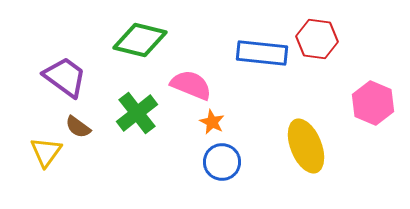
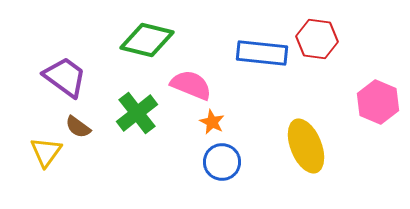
green diamond: moved 7 px right
pink hexagon: moved 5 px right, 1 px up
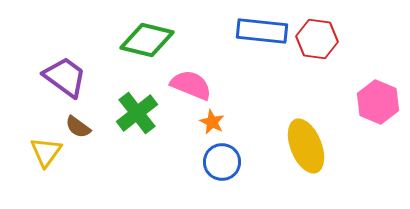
blue rectangle: moved 22 px up
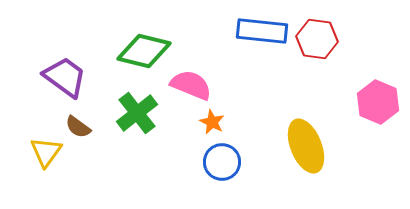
green diamond: moved 3 px left, 11 px down
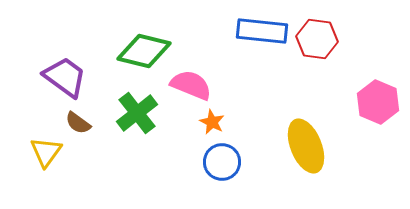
brown semicircle: moved 4 px up
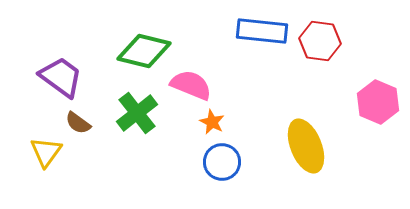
red hexagon: moved 3 px right, 2 px down
purple trapezoid: moved 4 px left
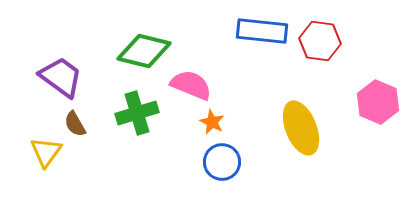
green cross: rotated 21 degrees clockwise
brown semicircle: moved 3 px left, 1 px down; rotated 24 degrees clockwise
yellow ellipse: moved 5 px left, 18 px up
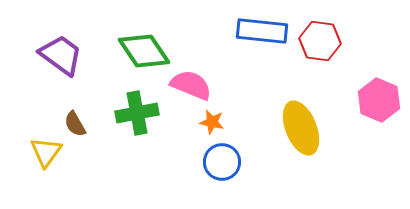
green diamond: rotated 42 degrees clockwise
purple trapezoid: moved 22 px up
pink hexagon: moved 1 px right, 2 px up
green cross: rotated 6 degrees clockwise
orange star: rotated 15 degrees counterclockwise
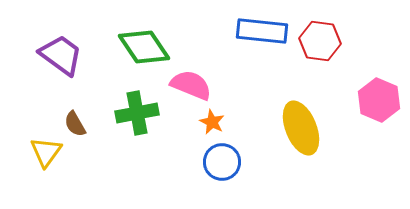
green diamond: moved 4 px up
orange star: rotated 15 degrees clockwise
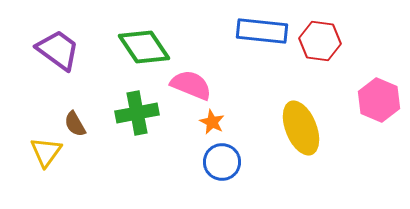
purple trapezoid: moved 3 px left, 5 px up
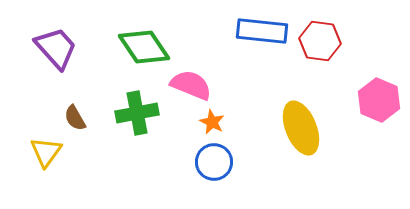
purple trapezoid: moved 2 px left, 2 px up; rotated 12 degrees clockwise
brown semicircle: moved 6 px up
blue circle: moved 8 px left
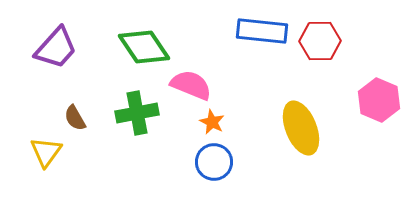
red hexagon: rotated 9 degrees counterclockwise
purple trapezoid: rotated 84 degrees clockwise
